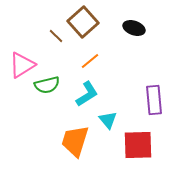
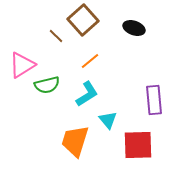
brown square: moved 2 px up
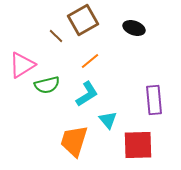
brown square: rotated 12 degrees clockwise
orange trapezoid: moved 1 px left
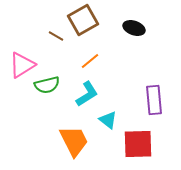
brown line: rotated 14 degrees counterclockwise
cyan triangle: rotated 12 degrees counterclockwise
orange trapezoid: rotated 136 degrees clockwise
red square: moved 1 px up
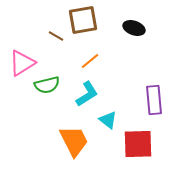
brown square: rotated 20 degrees clockwise
pink triangle: moved 2 px up
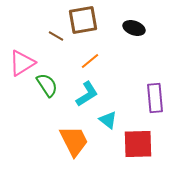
green semicircle: rotated 110 degrees counterclockwise
purple rectangle: moved 1 px right, 2 px up
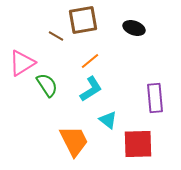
cyan L-shape: moved 4 px right, 5 px up
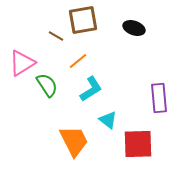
orange line: moved 12 px left
purple rectangle: moved 4 px right
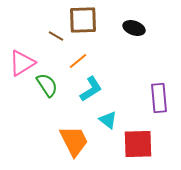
brown square: rotated 8 degrees clockwise
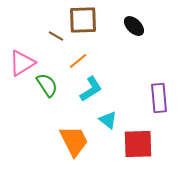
black ellipse: moved 2 px up; rotated 25 degrees clockwise
